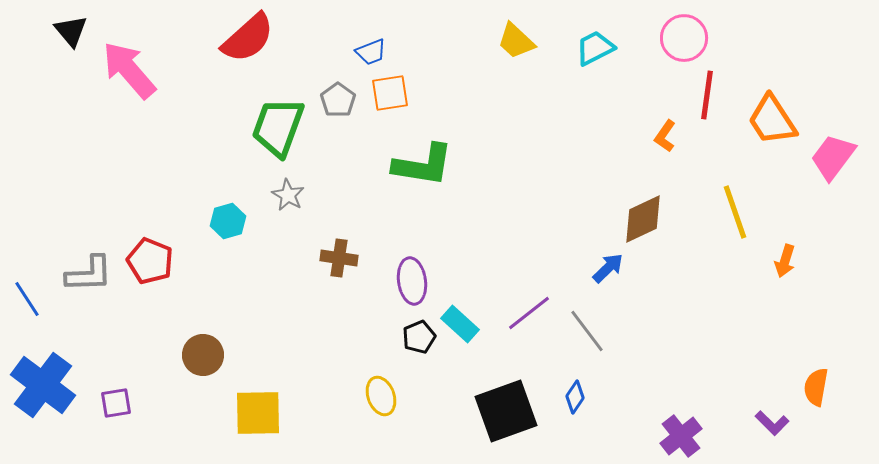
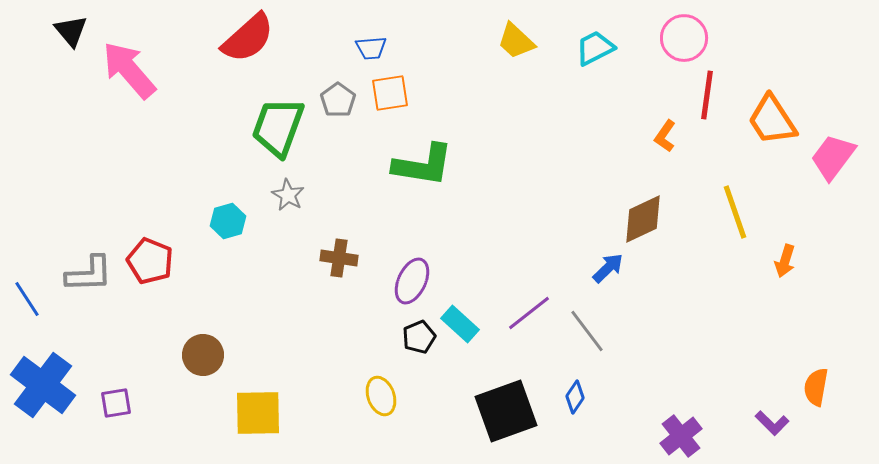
blue trapezoid: moved 4 px up; rotated 16 degrees clockwise
purple ellipse: rotated 33 degrees clockwise
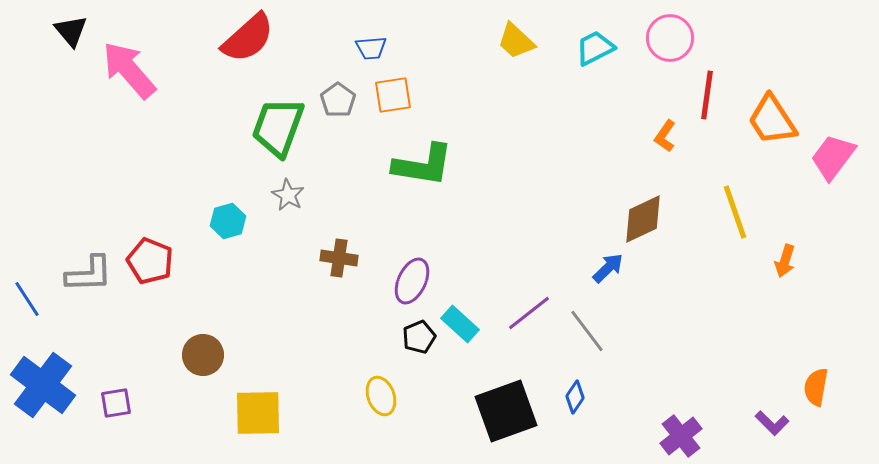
pink circle: moved 14 px left
orange square: moved 3 px right, 2 px down
